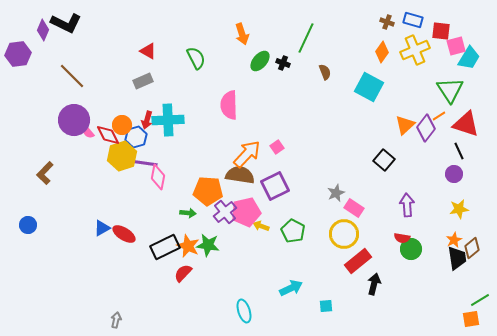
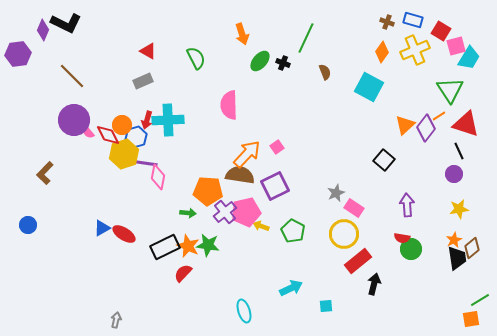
red square at (441, 31): rotated 24 degrees clockwise
yellow hexagon at (122, 156): moved 2 px right, 2 px up
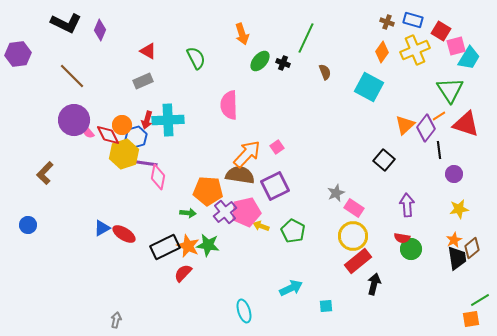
purple diamond at (43, 30): moved 57 px right
black line at (459, 151): moved 20 px left, 1 px up; rotated 18 degrees clockwise
yellow circle at (344, 234): moved 9 px right, 2 px down
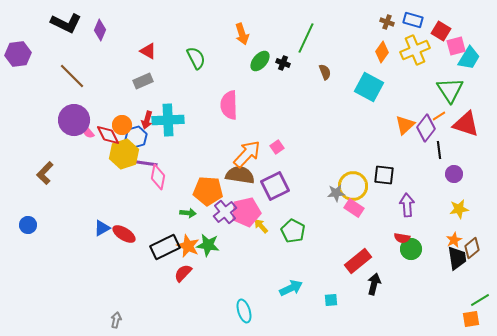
black square at (384, 160): moved 15 px down; rotated 35 degrees counterclockwise
gray star at (336, 193): rotated 18 degrees clockwise
yellow arrow at (261, 226): rotated 28 degrees clockwise
yellow circle at (353, 236): moved 50 px up
cyan square at (326, 306): moved 5 px right, 6 px up
